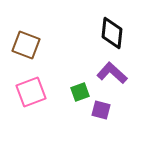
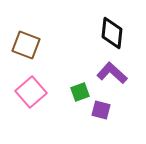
pink square: rotated 20 degrees counterclockwise
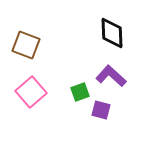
black diamond: rotated 8 degrees counterclockwise
purple L-shape: moved 1 px left, 3 px down
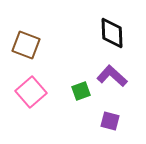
purple L-shape: moved 1 px right
green square: moved 1 px right, 1 px up
purple square: moved 9 px right, 11 px down
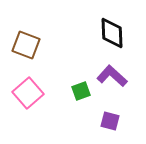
pink square: moved 3 px left, 1 px down
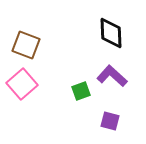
black diamond: moved 1 px left
pink square: moved 6 px left, 9 px up
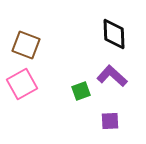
black diamond: moved 3 px right, 1 px down
pink square: rotated 12 degrees clockwise
purple square: rotated 18 degrees counterclockwise
